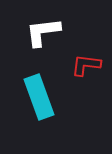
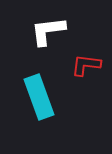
white L-shape: moved 5 px right, 1 px up
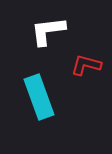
red L-shape: rotated 8 degrees clockwise
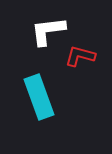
red L-shape: moved 6 px left, 9 px up
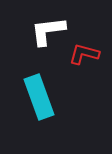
red L-shape: moved 4 px right, 2 px up
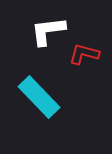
cyan rectangle: rotated 24 degrees counterclockwise
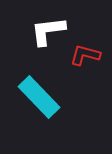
red L-shape: moved 1 px right, 1 px down
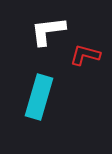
cyan rectangle: rotated 60 degrees clockwise
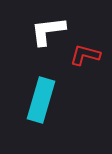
cyan rectangle: moved 2 px right, 3 px down
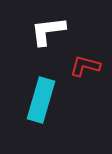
red L-shape: moved 11 px down
